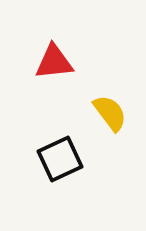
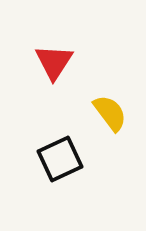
red triangle: rotated 51 degrees counterclockwise
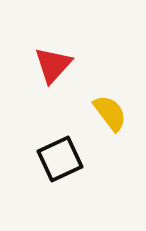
red triangle: moved 1 px left, 3 px down; rotated 9 degrees clockwise
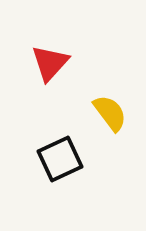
red triangle: moved 3 px left, 2 px up
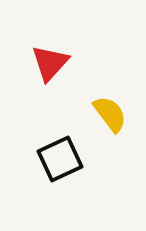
yellow semicircle: moved 1 px down
